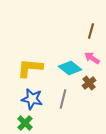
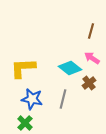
yellow L-shape: moved 7 px left; rotated 8 degrees counterclockwise
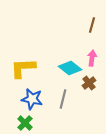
brown line: moved 1 px right, 6 px up
pink arrow: rotated 63 degrees clockwise
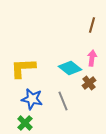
gray line: moved 2 px down; rotated 36 degrees counterclockwise
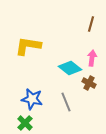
brown line: moved 1 px left, 1 px up
yellow L-shape: moved 5 px right, 22 px up; rotated 12 degrees clockwise
brown cross: rotated 24 degrees counterclockwise
gray line: moved 3 px right, 1 px down
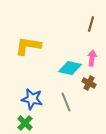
cyan diamond: rotated 25 degrees counterclockwise
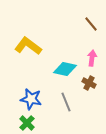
brown line: rotated 56 degrees counterclockwise
yellow L-shape: rotated 28 degrees clockwise
cyan diamond: moved 5 px left, 1 px down
blue star: moved 1 px left
green cross: moved 2 px right
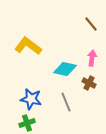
green cross: rotated 28 degrees clockwise
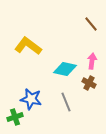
pink arrow: moved 3 px down
green cross: moved 12 px left, 6 px up
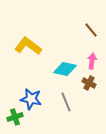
brown line: moved 6 px down
